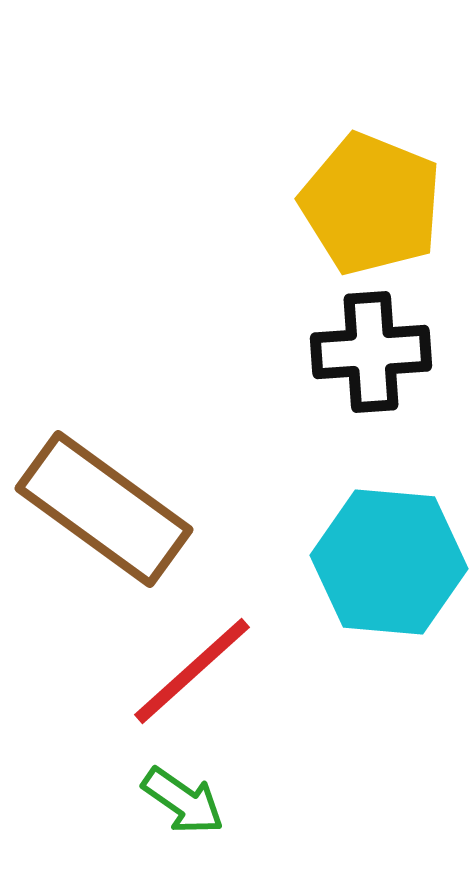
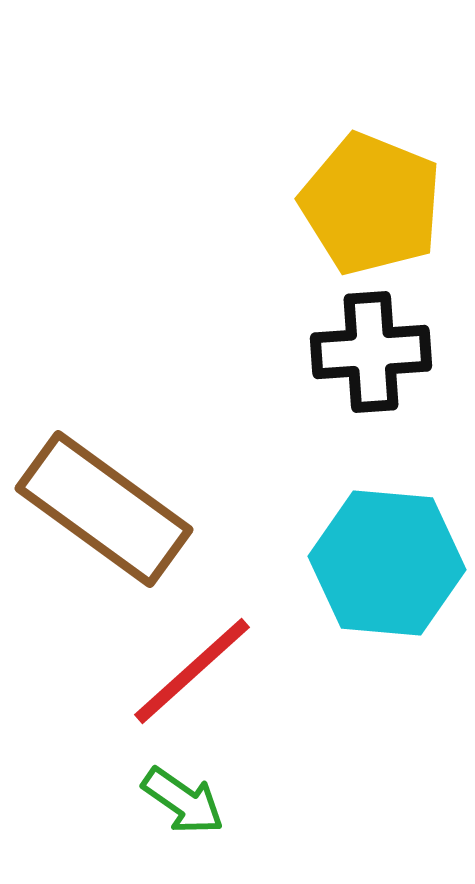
cyan hexagon: moved 2 px left, 1 px down
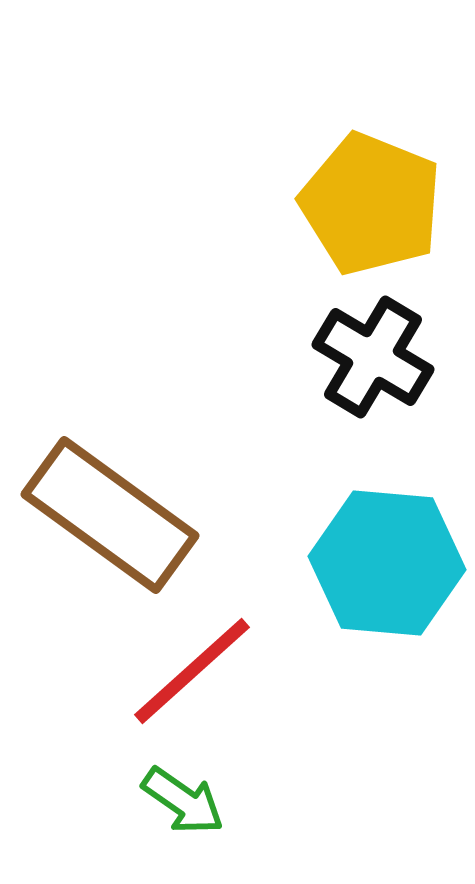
black cross: moved 2 px right, 5 px down; rotated 35 degrees clockwise
brown rectangle: moved 6 px right, 6 px down
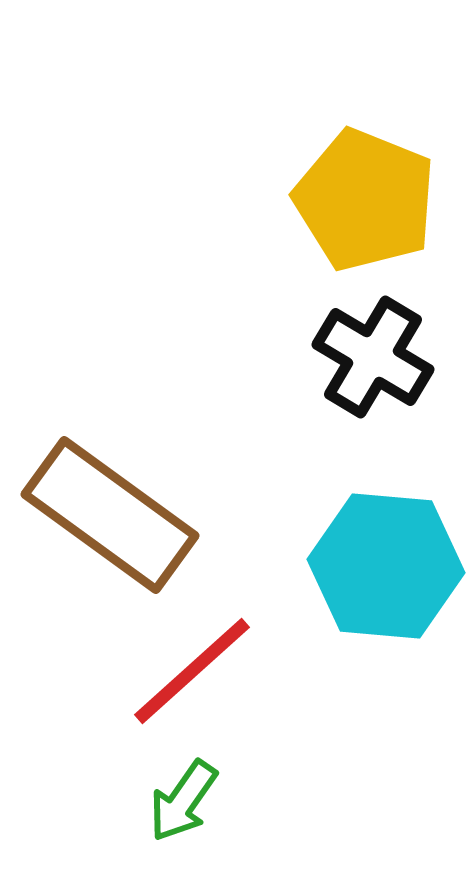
yellow pentagon: moved 6 px left, 4 px up
cyan hexagon: moved 1 px left, 3 px down
green arrow: rotated 90 degrees clockwise
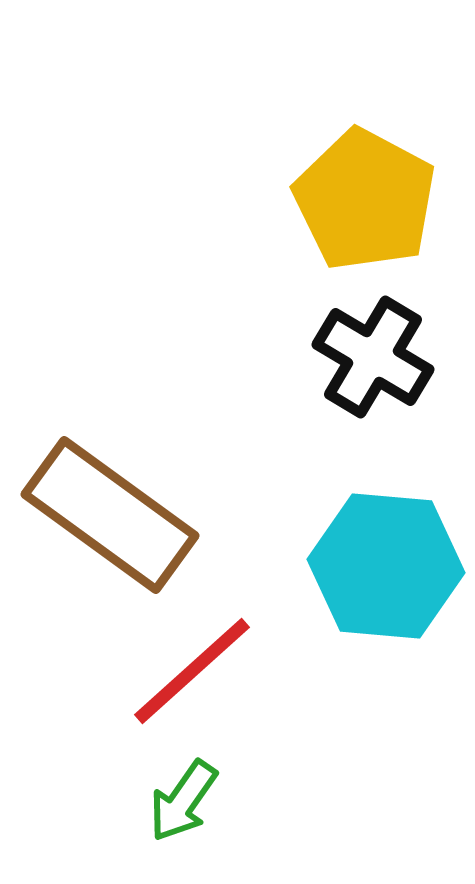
yellow pentagon: rotated 6 degrees clockwise
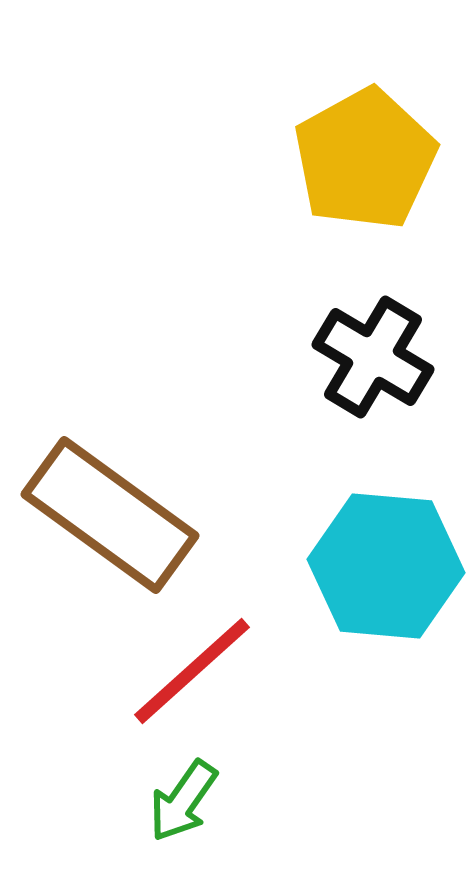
yellow pentagon: moved 41 px up; rotated 15 degrees clockwise
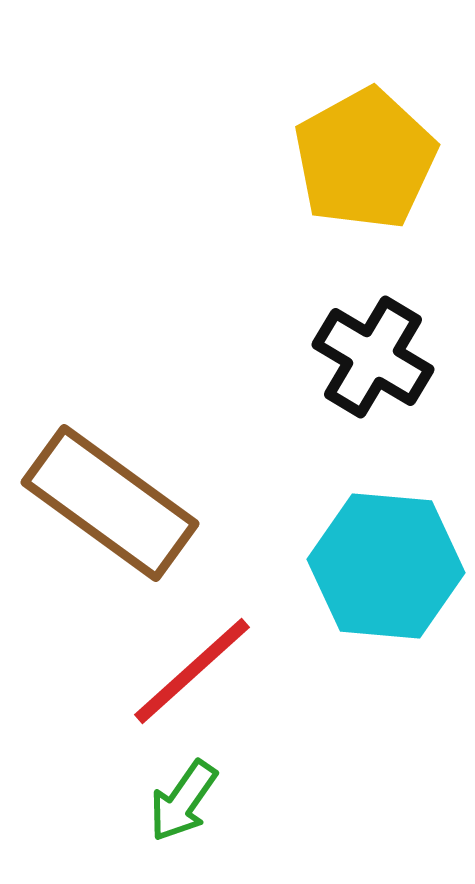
brown rectangle: moved 12 px up
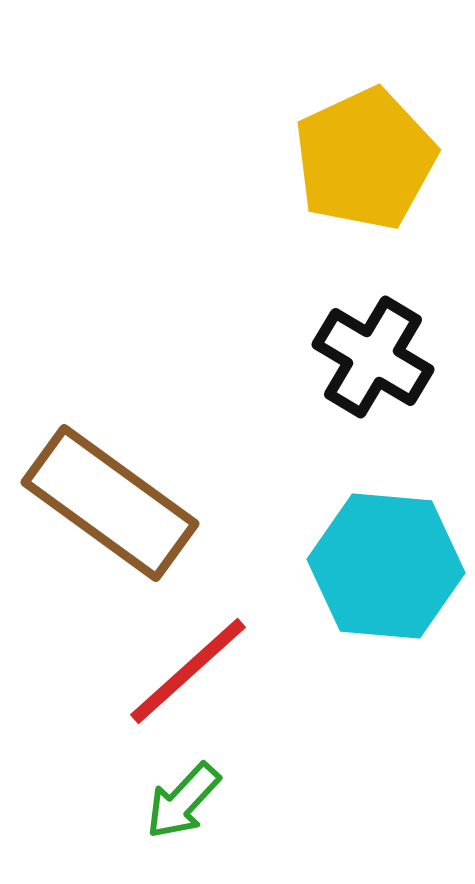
yellow pentagon: rotated 4 degrees clockwise
red line: moved 4 px left
green arrow: rotated 8 degrees clockwise
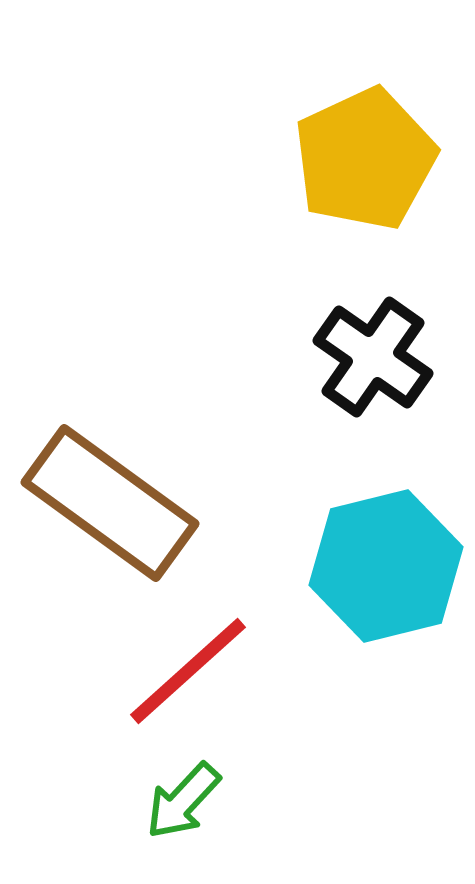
black cross: rotated 4 degrees clockwise
cyan hexagon: rotated 19 degrees counterclockwise
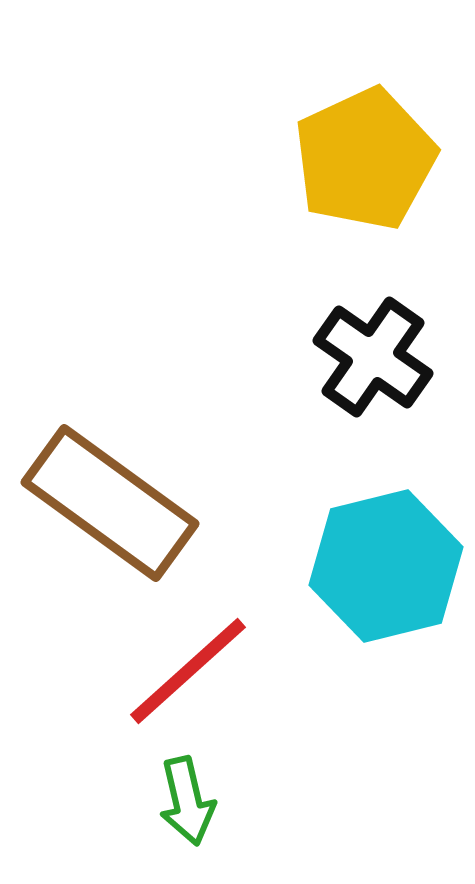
green arrow: moved 4 px right; rotated 56 degrees counterclockwise
